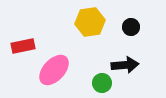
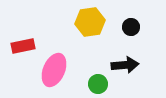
pink ellipse: rotated 20 degrees counterclockwise
green circle: moved 4 px left, 1 px down
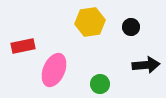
black arrow: moved 21 px right
green circle: moved 2 px right
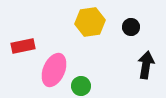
black arrow: rotated 76 degrees counterclockwise
green circle: moved 19 px left, 2 px down
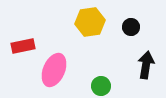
green circle: moved 20 px right
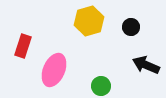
yellow hexagon: moved 1 px left, 1 px up; rotated 8 degrees counterclockwise
red rectangle: rotated 60 degrees counterclockwise
black arrow: rotated 76 degrees counterclockwise
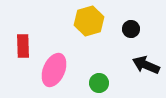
black circle: moved 2 px down
red rectangle: rotated 20 degrees counterclockwise
green circle: moved 2 px left, 3 px up
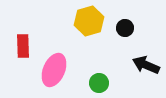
black circle: moved 6 px left, 1 px up
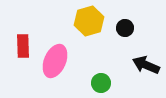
pink ellipse: moved 1 px right, 9 px up
green circle: moved 2 px right
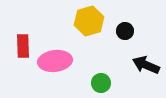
black circle: moved 3 px down
pink ellipse: rotated 60 degrees clockwise
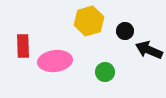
black arrow: moved 3 px right, 15 px up
green circle: moved 4 px right, 11 px up
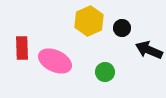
yellow hexagon: rotated 8 degrees counterclockwise
black circle: moved 3 px left, 3 px up
red rectangle: moved 1 px left, 2 px down
pink ellipse: rotated 32 degrees clockwise
